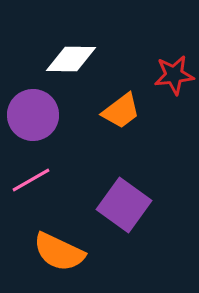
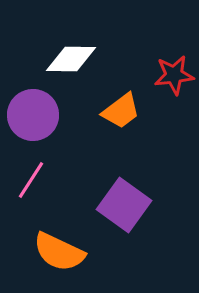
pink line: rotated 27 degrees counterclockwise
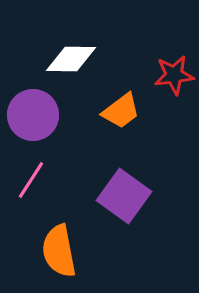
purple square: moved 9 px up
orange semicircle: moved 1 px up; rotated 54 degrees clockwise
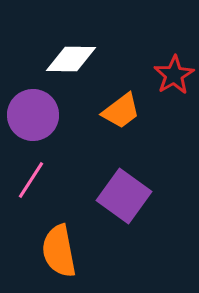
red star: rotated 24 degrees counterclockwise
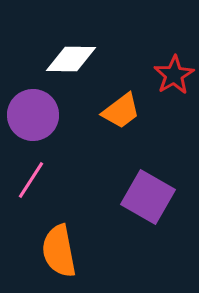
purple square: moved 24 px right, 1 px down; rotated 6 degrees counterclockwise
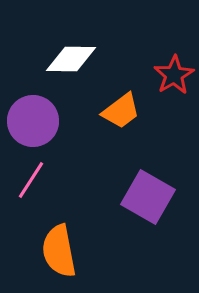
purple circle: moved 6 px down
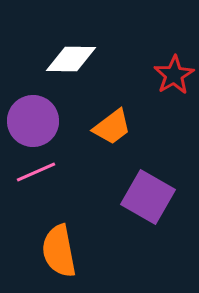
orange trapezoid: moved 9 px left, 16 px down
pink line: moved 5 px right, 8 px up; rotated 33 degrees clockwise
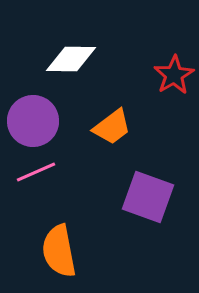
purple square: rotated 10 degrees counterclockwise
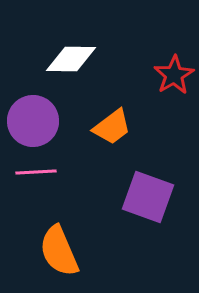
pink line: rotated 21 degrees clockwise
orange semicircle: rotated 12 degrees counterclockwise
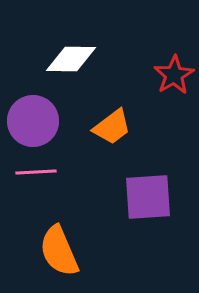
purple square: rotated 24 degrees counterclockwise
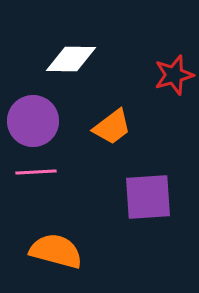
red star: rotated 15 degrees clockwise
orange semicircle: moved 3 px left; rotated 128 degrees clockwise
